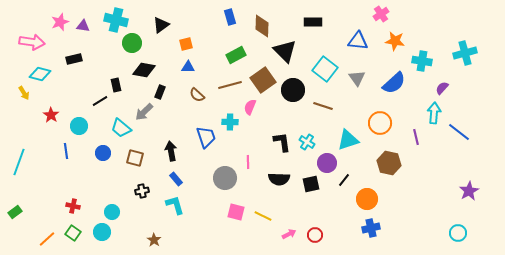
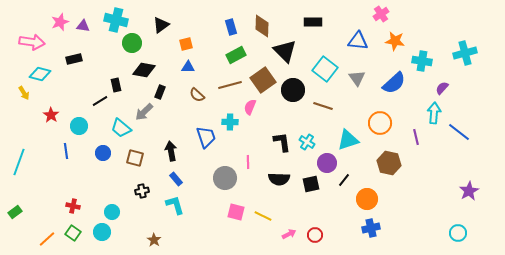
blue rectangle at (230, 17): moved 1 px right, 10 px down
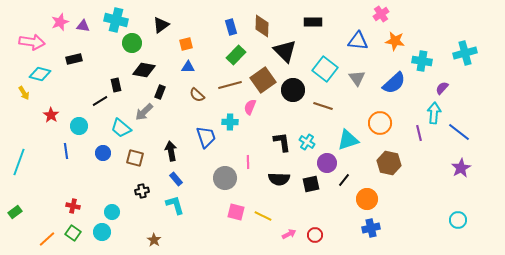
green rectangle at (236, 55): rotated 18 degrees counterclockwise
purple line at (416, 137): moved 3 px right, 4 px up
purple star at (469, 191): moved 8 px left, 23 px up
cyan circle at (458, 233): moved 13 px up
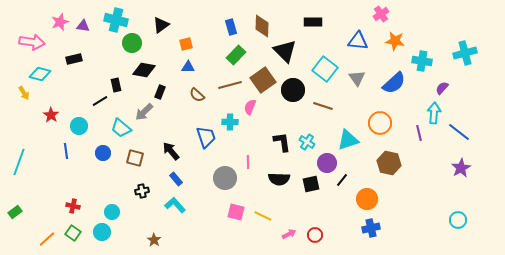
black arrow at (171, 151): rotated 30 degrees counterclockwise
black line at (344, 180): moved 2 px left
cyan L-shape at (175, 205): rotated 25 degrees counterclockwise
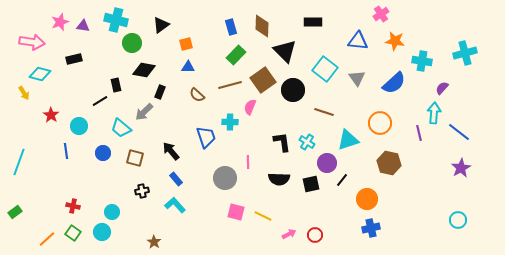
brown line at (323, 106): moved 1 px right, 6 px down
brown star at (154, 240): moved 2 px down
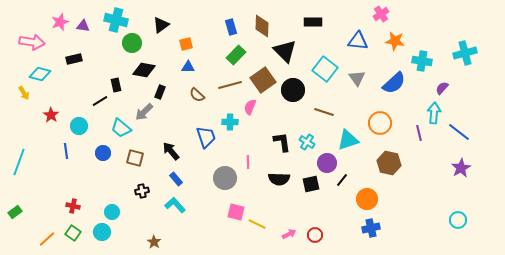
yellow line at (263, 216): moved 6 px left, 8 px down
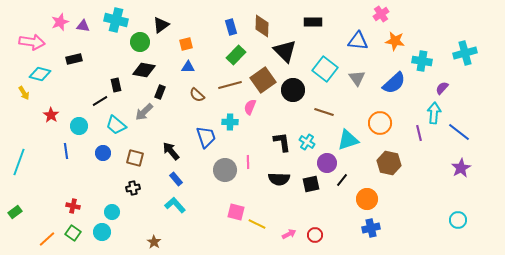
green circle at (132, 43): moved 8 px right, 1 px up
cyan trapezoid at (121, 128): moved 5 px left, 3 px up
gray circle at (225, 178): moved 8 px up
black cross at (142, 191): moved 9 px left, 3 px up
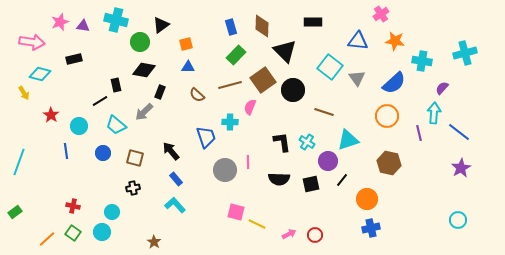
cyan square at (325, 69): moved 5 px right, 2 px up
orange circle at (380, 123): moved 7 px right, 7 px up
purple circle at (327, 163): moved 1 px right, 2 px up
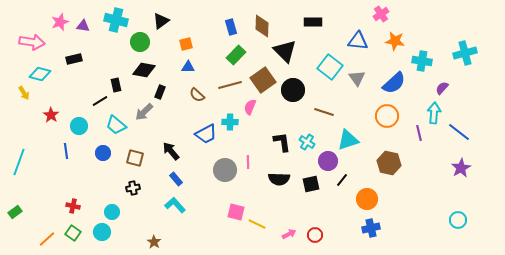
black triangle at (161, 25): moved 4 px up
blue trapezoid at (206, 137): moved 3 px up; rotated 80 degrees clockwise
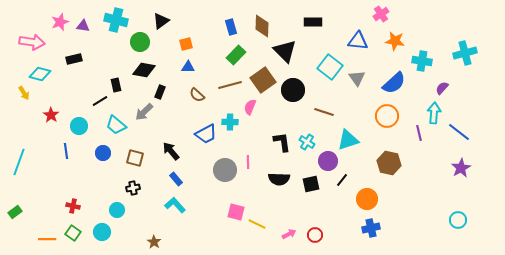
cyan circle at (112, 212): moved 5 px right, 2 px up
orange line at (47, 239): rotated 42 degrees clockwise
